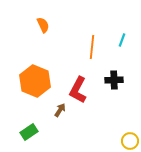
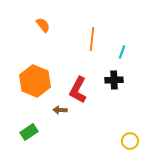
orange semicircle: rotated 14 degrees counterclockwise
cyan line: moved 12 px down
orange line: moved 8 px up
brown arrow: rotated 120 degrees counterclockwise
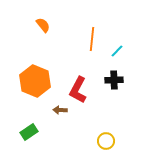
cyan line: moved 5 px left, 1 px up; rotated 24 degrees clockwise
yellow circle: moved 24 px left
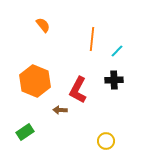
green rectangle: moved 4 px left
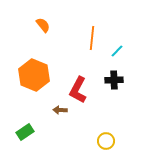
orange line: moved 1 px up
orange hexagon: moved 1 px left, 6 px up
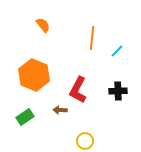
black cross: moved 4 px right, 11 px down
green rectangle: moved 15 px up
yellow circle: moved 21 px left
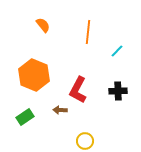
orange line: moved 4 px left, 6 px up
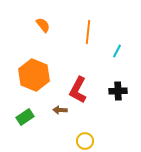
cyan line: rotated 16 degrees counterclockwise
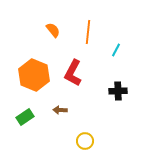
orange semicircle: moved 10 px right, 5 px down
cyan line: moved 1 px left, 1 px up
red L-shape: moved 5 px left, 17 px up
